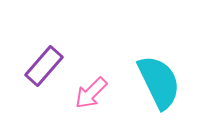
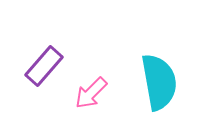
cyan semicircle: rotated 16 degrees clockwise
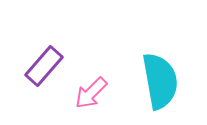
cyan semicircle: moved 1 px right, 1 px up
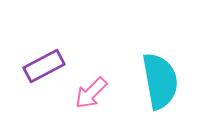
purple rectangle: rotated 21 degrees clockwise
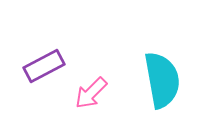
cyan semicircle: moved 2 px right, 1 px up
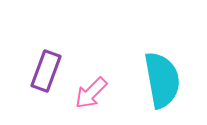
purple rectangle: moved 2 px right, 5 px down; rotated 42 degrees counterclockwise
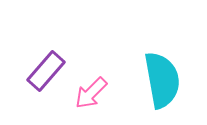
purple rectangle: rotated 21 degrees clockwise
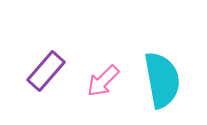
pink arrow: moved 12 px right, 12 px up
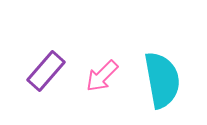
pink arrow: moved 1 px left, 5 px up
